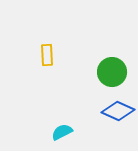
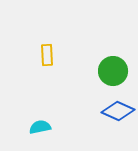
green circle: moved 1 px right, 1 px up
cyan semicircle: moved 22 px left, 5 px up; rotated 15 degrees clockwise
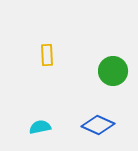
blue diamond: moved 20 px left, 14 px down
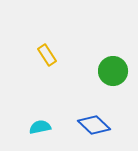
yellow rectangle: rotated 30 degrees counterclockwise
blue diamond: moved 4 px left; rotated 20 degrees clockwise
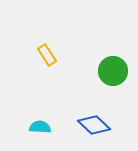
cyan semicircle: rotated 15 degrees clockwise
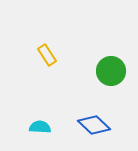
green circle: moved 2 px left
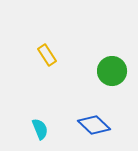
green circle: moved 1 px right
cyan semicircle: moved 2 px down; rotated 65 degrees clockwise
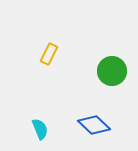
yellow rectangle: moved 2 px right, 1 px up; rotated 60 degrees clockwise
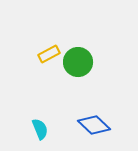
yellow rectangle: rotated 35 degrees clockwise
green circle: moved 34 px left, 9 px up
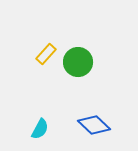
yellow rectangle: moved 3 px left; rotated 20 degrees counterclockwise
cyan semicircle: rotated 50 degrees clockwise
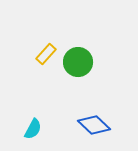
cyan semicircle: moved 7 px left
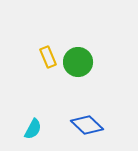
yellow rectangle: moved 2 px right, 3 px down; rotated 65 degrees counterclockwise
blue diamond: moved 7 px left
